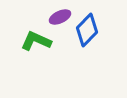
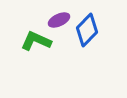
purple ellipse: moved 1 px left, 3 px down
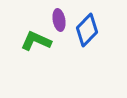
purple ellipse: rotated 75 degrees counterclockwise
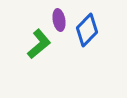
green L-shape: moved 3 px right, 3 px down; rotated 116 degrees clockwise
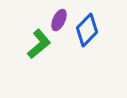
purple ellipse: rotated 35 degrees clockwise
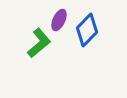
green L-shape: moved 1 px up
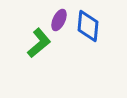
blue diamond: moved 1 px right, 4 px up; rotated 40 degrees counterclockwise
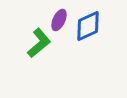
blue diamond: rotated 60 degrees clockwise
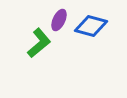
blue diamond: moved 3 px right; rotated 40 degrees clockwise
